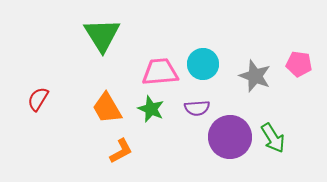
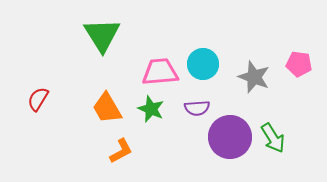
gray star: moved 1 px left, 1 px down
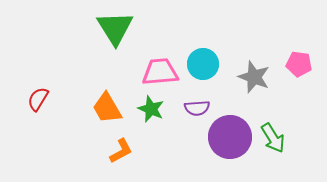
green triangle: moved 13 px right, 7 px up
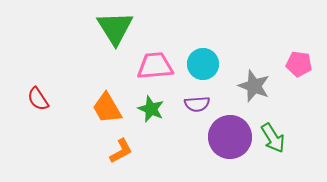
pink trapezoid: moved 5 px left, 6 px up
gray star: moved 9 px down
red semicircle: rotated 65 degrees counterclockwise
purple semicircle: moved 4 px up
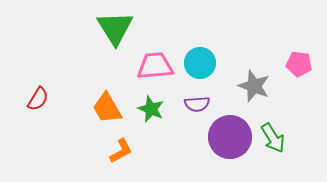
cyan circle: moved 3 px left, 1 px up
red semicircle: rotated 115 degrees counterclockwise
